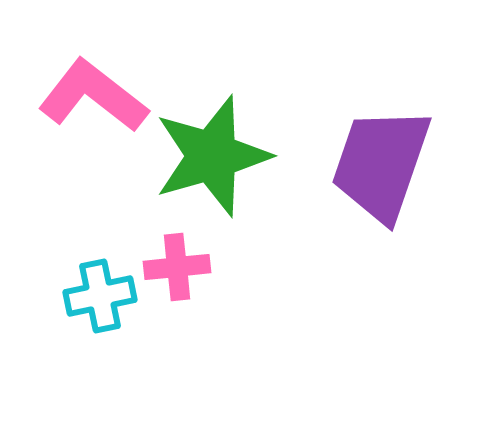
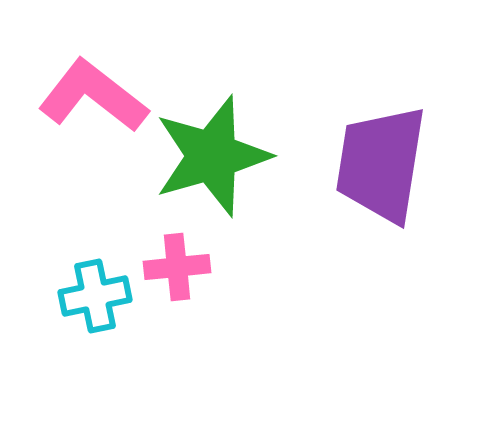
purple trapezoid: rotated 10 degrees counterclockwise
cyan cross: moved 5 px left
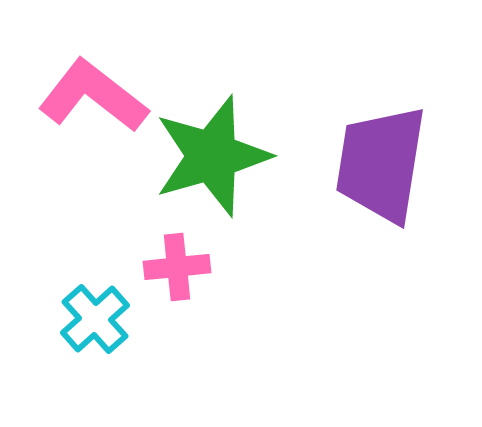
cyan cross: moved 23 px down; rotated 30 degrees counterclockwise
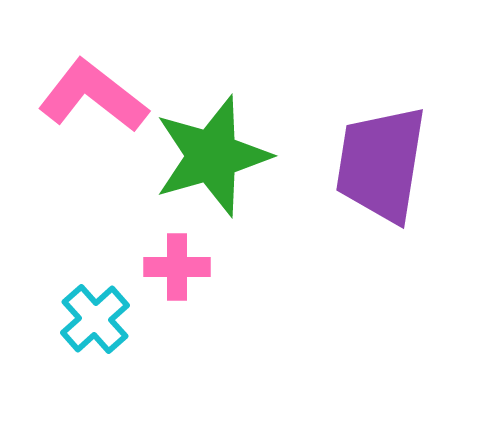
pink cross: rotated 6 degrees clockwise
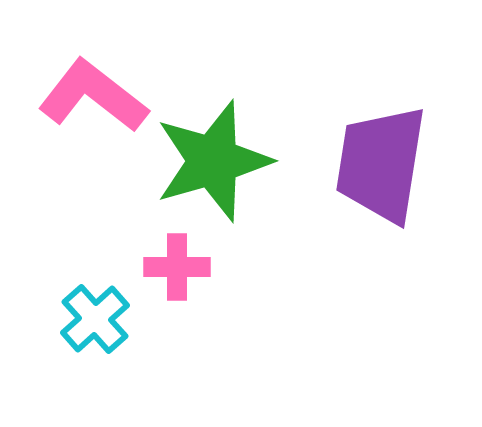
green star: moved 1 px right, 5 px down
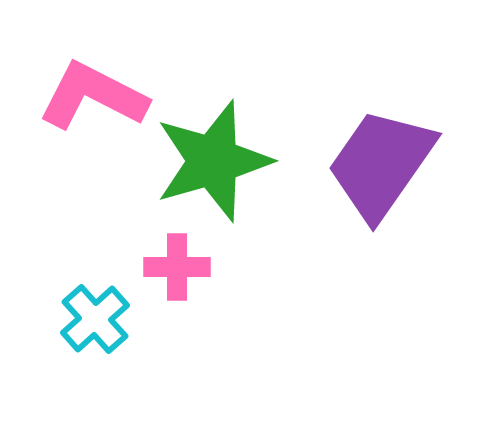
pink L-shape: rotated 11 degrees counterclockwise
purple trapezoid: rotated 26 degrees clockwise
